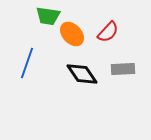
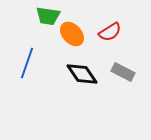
red semicircle: moved 2 px right; rotated 15 degrees clockwise
gray rectangle: moved 3 px down; rotated 30 degrees clockwise
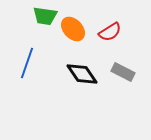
green trapezoid: moved 3 px left
orange ellipse: moved 1 px right, 5 px up
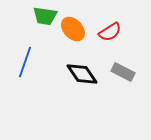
blue line: moved 2 px left, 1 px up
